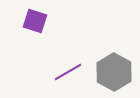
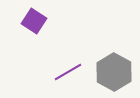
purple square: moved 1 px left; rotated 15 degrees clockwise
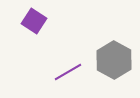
gray hexagon: moved 12 px up
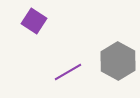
gray hexagon: moved 4 px right, 1 px down
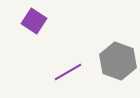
gray hexagon: rotated 9 degrees counterclockwise
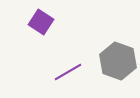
purple square: moved 7 px right, 1 px down
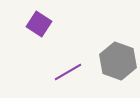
purple square: moved 2 px left, 2 px down
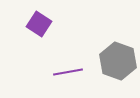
purple line: rotated 20 degrees clockwise
